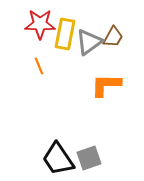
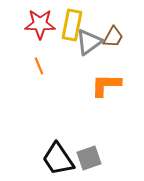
yellow rectangle: moved 7 px right, 9 px up
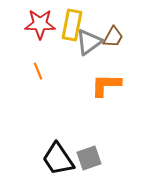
orange line: moved 1 px left, 5 px down
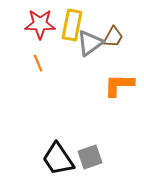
gray triangle: moved 1 px right, 1 px down
orange line: moved 8 px up
orange L-shape: moved 13 px right
gray square: moved 1 px right, 1 px up
